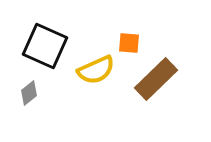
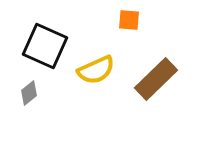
orange square: moved 23 px up
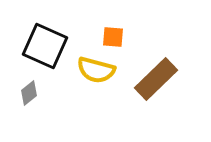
orange square: moved 16 px left, 17 px down
yellow semicircle: rotated 39 degrees clockwise
